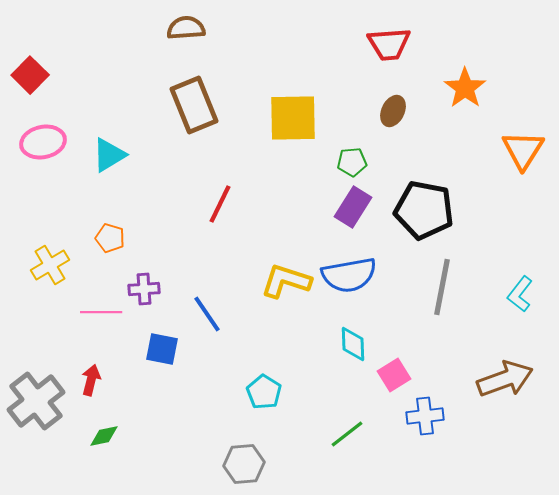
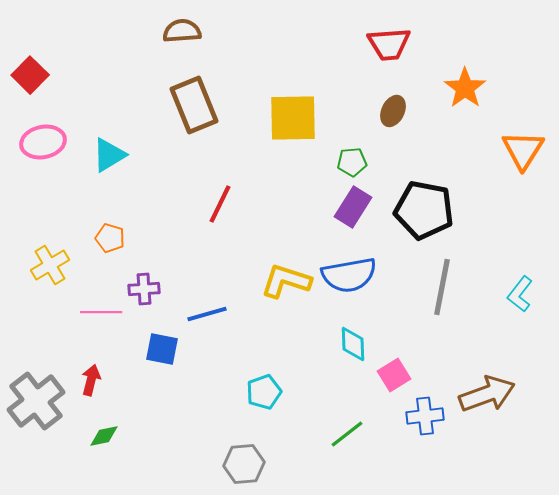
brown semicircle: moved 4 px left, 3 px down
blue line: rotated 72 degrees counterclockwise
brown arrow: moved 18 px left, 15 px down
cyan pentagon: rotated 20 degrees clockwise
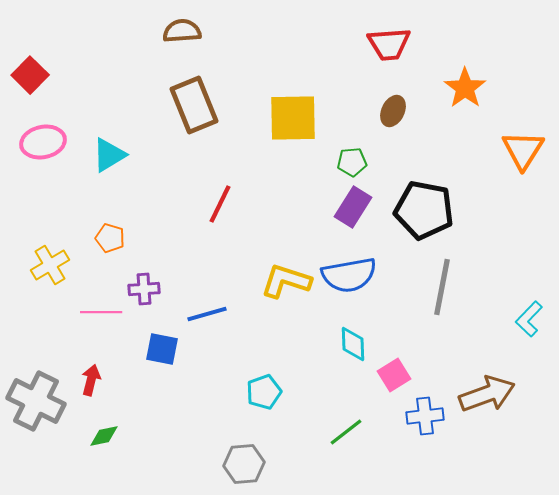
cyan L-shape: moved 9 px right, 25 px down; rotated 6 degrees clockwise
gray cross: rotated 26 degrees counterclockwise
green line: moved 1 px left, 2 px up
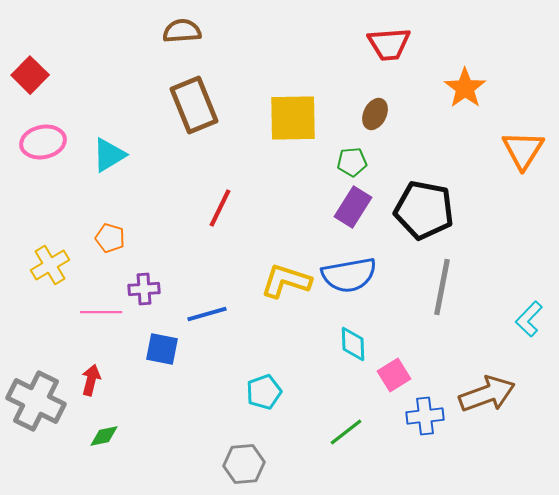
brown ellipse: moved 18 px left, 3 px down
red line: moved 4 px down
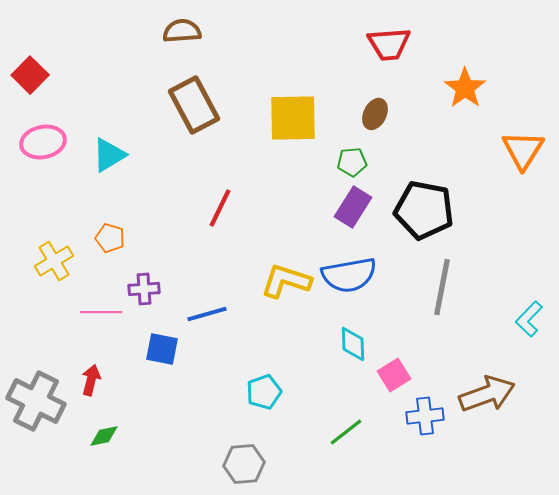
brown rectangle: rotated 6 degrees counterclockwise
yellow cross: moved 4 px right, 4 px up
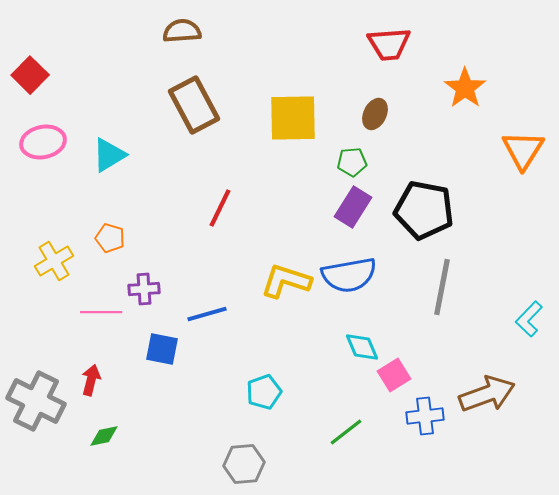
cyan diamond: moved 9 px right, 3 px down; rotated 21 degrees counterclockwise
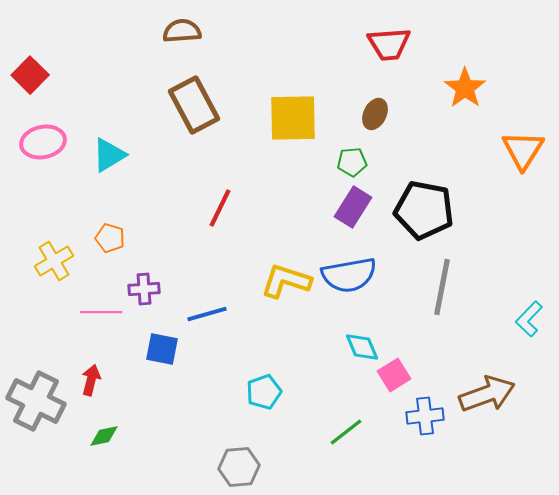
gray hexagon: moved 5 px left, 3 px down
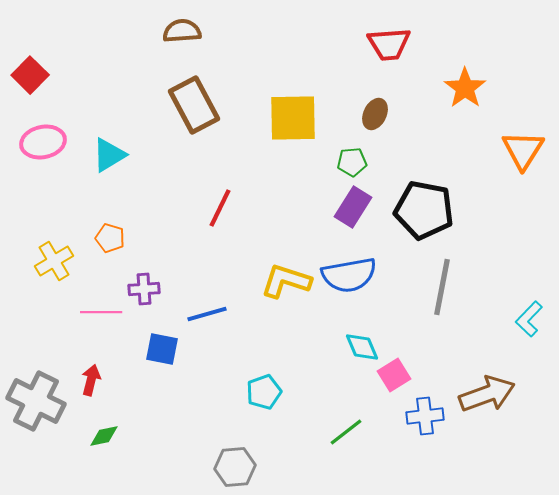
gray hexagon: moved 4 px left
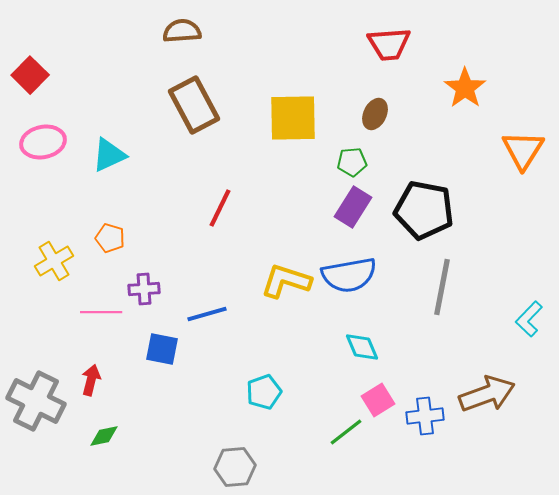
cyan triangle: rotated 6 degrees clockwise
pink square: moved 16 px left, 25 px down
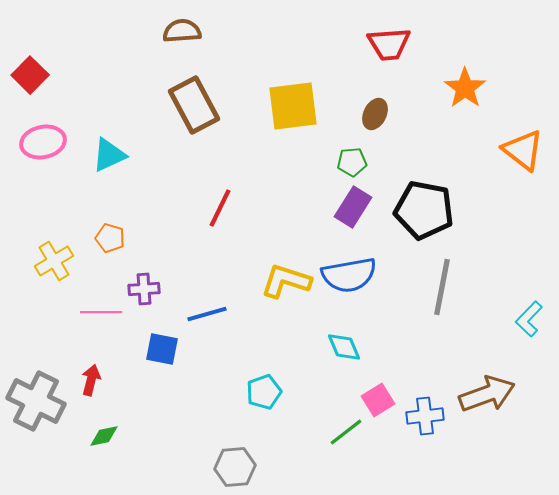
yellow square: moved 12 px up; rotated 6 degrees counterclockwise
orange triangle: rotated 24 degrees counterclockwise
cyan diamond: moved 18 px left
